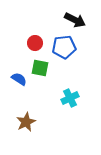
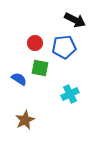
cyan cross: moved 4 px up
brown star: moved 1 px left, 2 px up
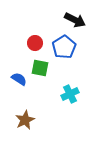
blue pentagon: rotated 25 degrees counterclockwise
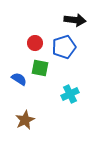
black arrow: rotated 20 degrees counterclockwise
blue pentagon: rotated 15 degrees clockwise
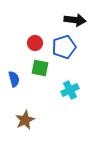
blue semicircle: moved 5 px left; rotated 42 degrees clockwise
cyan cross: moved 4 px up
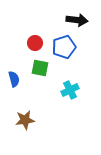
black arrow: moved 2 px right
brown star: rotated 18 degrees clockwise
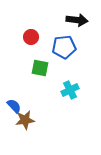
red circle: moved 4 px left, 6 px up
blue pentagon: rotated 10 degrees clockwise
blue semicircle: moved 27 px down; rotated 28 degrees counterclockwise
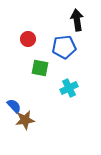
black arrow: rotated 105 degrees counterclockwise
red circle: moved 3 px left, 2 px down
cyan cross: moved 1 px left, 2 px up
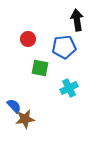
brown star: moved 1 px up
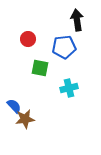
cyan cross: rotated 12 degrees clockwise
